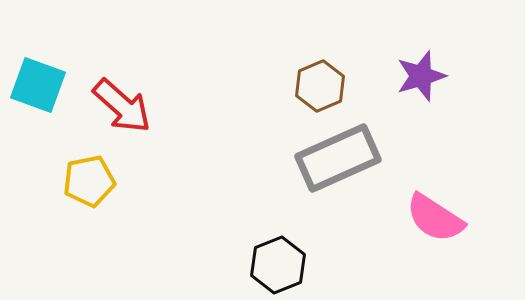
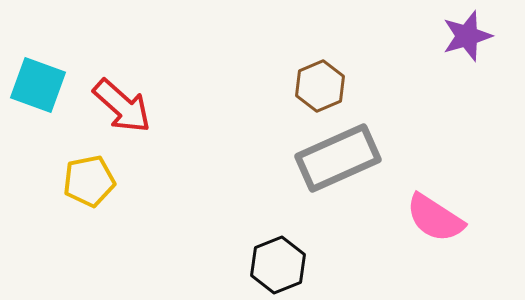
purple star: moved 46 px right, 40 px up
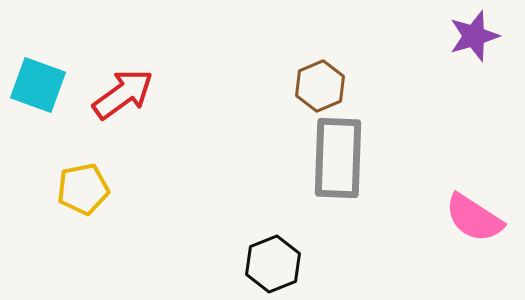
purple star: moved 7 px right
red arrow: moved 1 px right, 12 px up; rotated 78 degrees counterclockwise
gray rectangle: rotated 64 degrees counterclockwise
yellow pentagon: moved 6 px left, 8 px down
pink semicircle: moved 39 px right
black hexagon: moved 5 px left, 1 px up
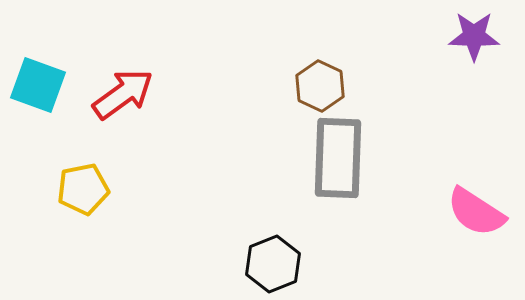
purple star: rotated 18 degrees clockwise
brown hexagon: rotated 12 degrees counterclockwise
pink semicircle: moved 2 px right, 6 px up
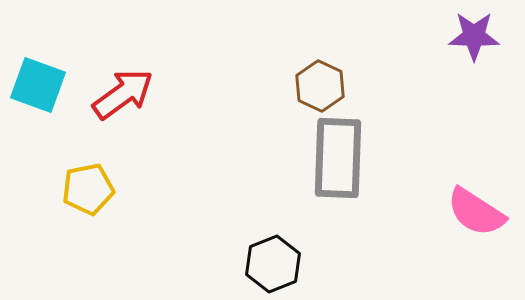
yellow pentagon: moved 5 px right
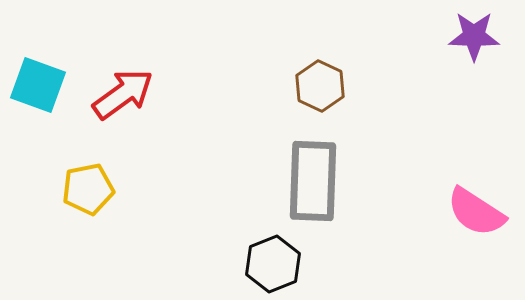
gray rectangle: moved 25 px left, 23 px down
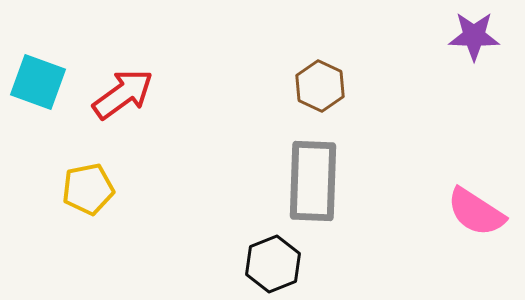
cyan square: moved 3 px up
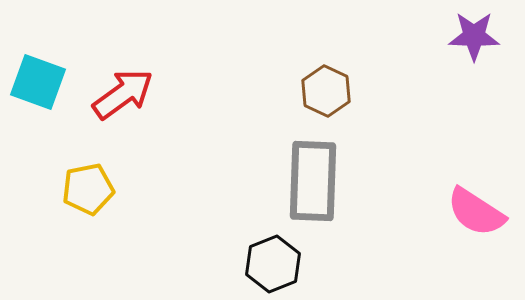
brown hexagon: moved 6 px right, 5 px down
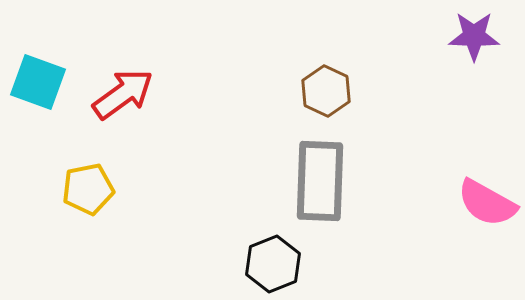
gray rectangle: moved 7 px right
pink semicircle: moved 11 px right, 9 px up; rotated 4 degrees counterclockwise
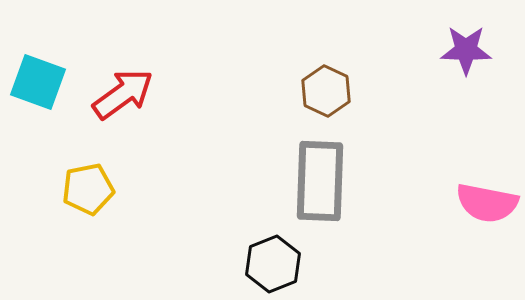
purple star: moved 8 px left, 14 px down
pink semicircle: rotated 18 degrees counterclockwise
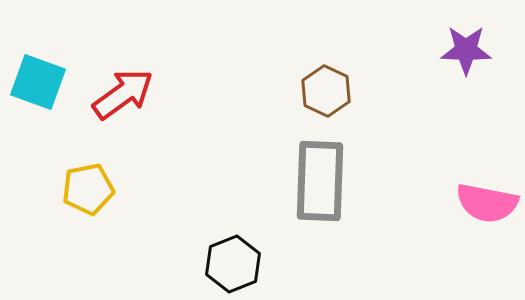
black hexagon: moved 40 px left
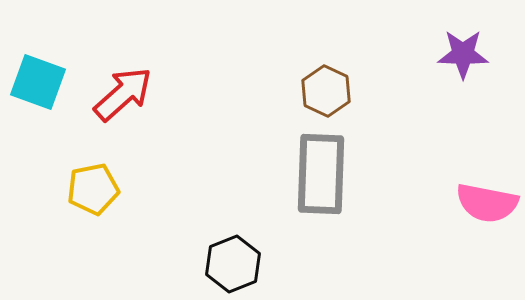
purple star: moved 3 px left, 4 px down
red arrow: rotated 6 degrees counterclockwise
gray rectangle: moved 1 px right, 7 px up
yellow pentagon: moved 5 px right
